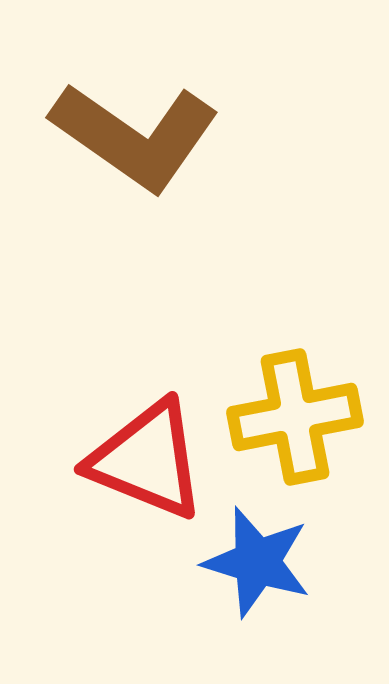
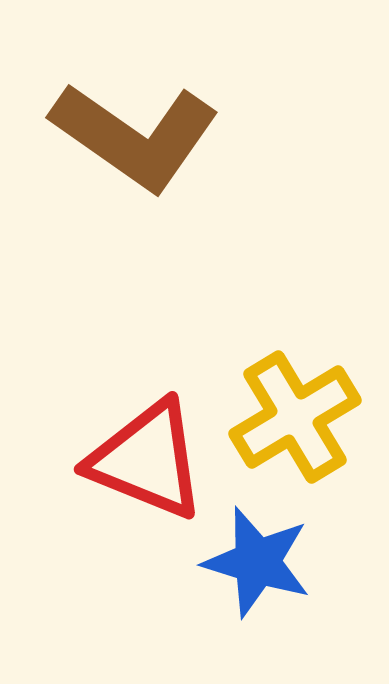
yellow cross: rotated 20 degrees counterclockwise
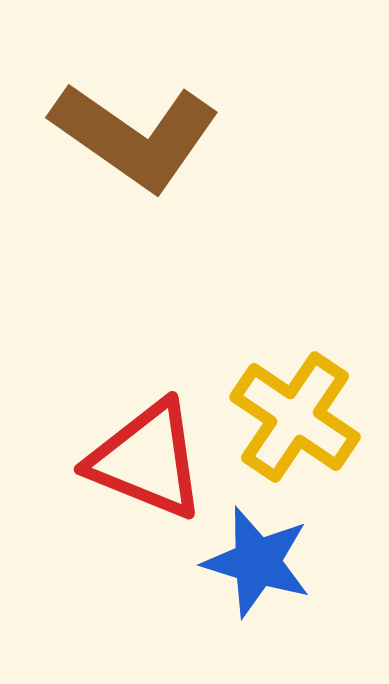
yellow cross: rotated 25 degrees counterclockwise
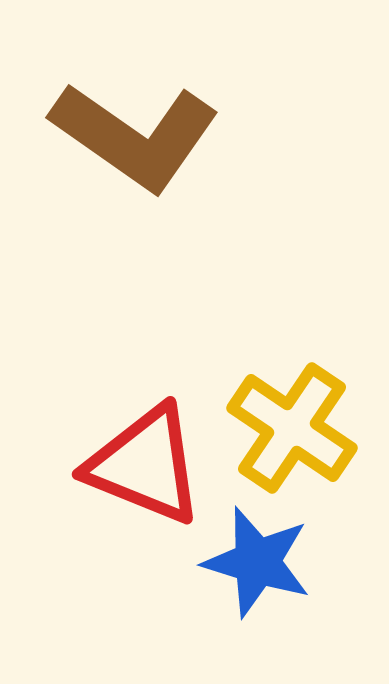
yellow cross: moved 3 px left, 11 px down
red triangle: moved 2 px left, 5 px down
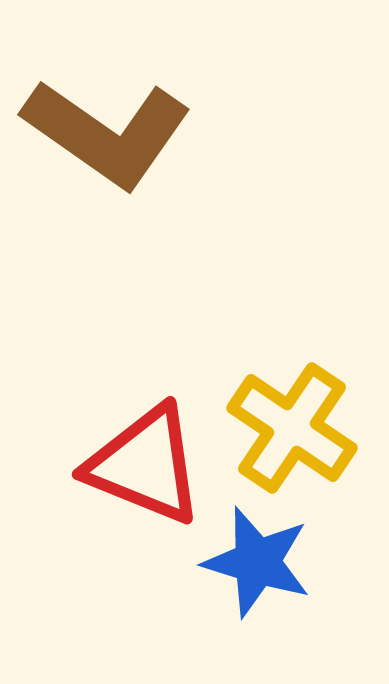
brown L-shape: moved 28 px left, 3 px up
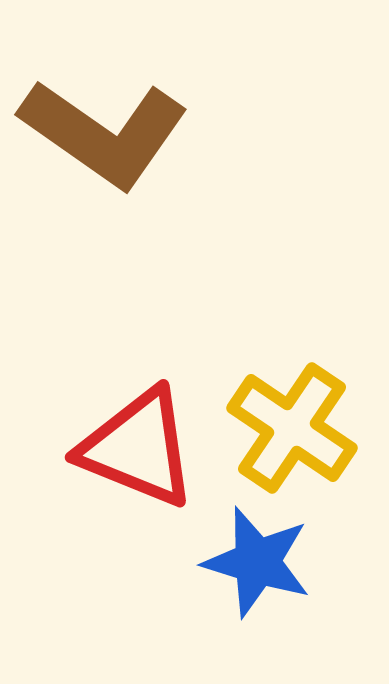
brown L-shape: moved 3 px left
red triangle: moved 7 px left, 17 px up
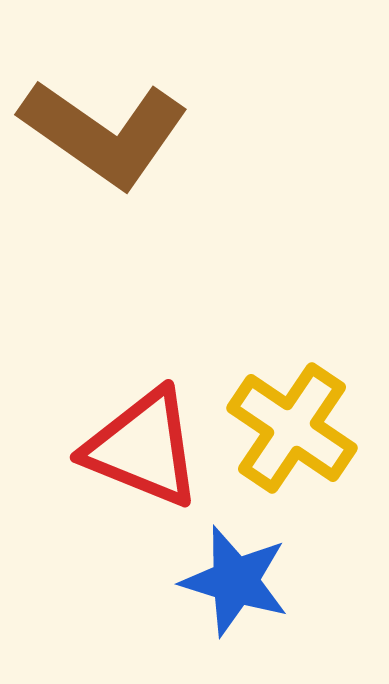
red triangle: moved 5 px right
blue star: moved 22 px left, 19 px down
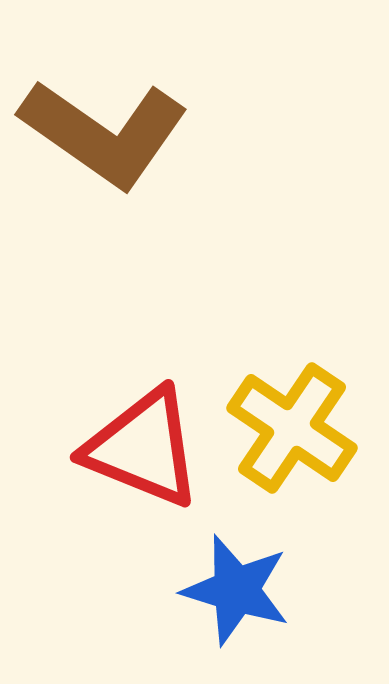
blue star: moved 1 px right, 9 px down
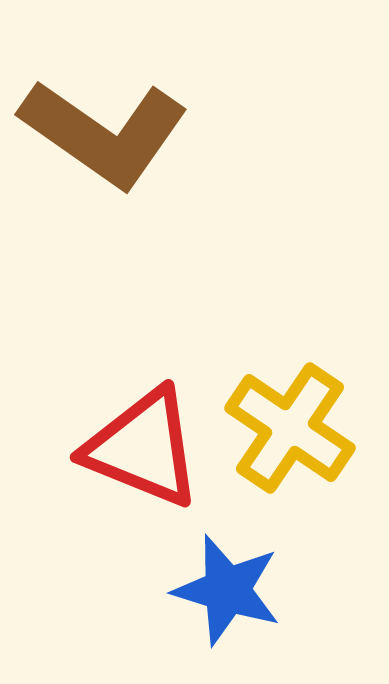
yellow cross: moved 2 px left
blue star: moved 9 px left
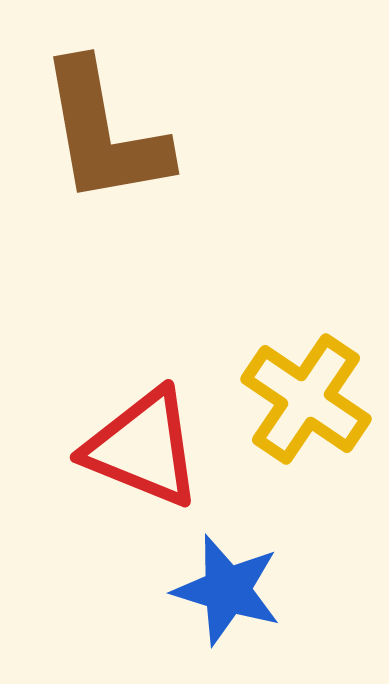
brown L-shape: rotated 45 degrees clockwise
yellow cross: moved 16 px right, 29 px up
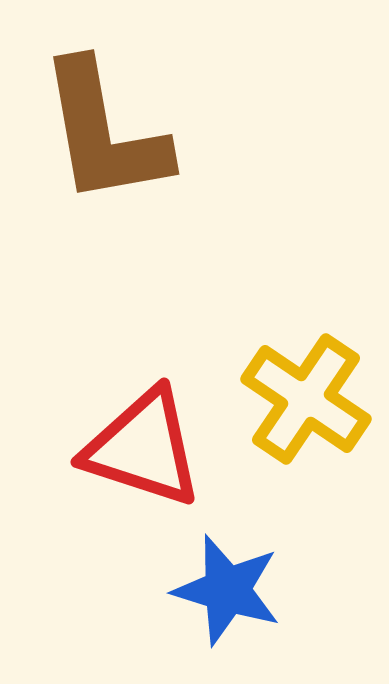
red triangle: rotated 4 degrees counterclockwise
